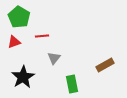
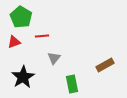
green pentagon: moved 2 px right
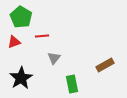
black star: moved 2 px left, 1 px down
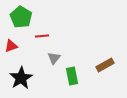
red triangle: moved 3 px left, 4 px down
green rectangle: moved 8 px up
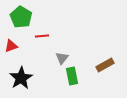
gray triangle: moved 8 px right
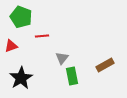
green pentagon: rotated 10 degrees counterclockwise
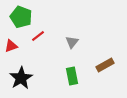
red line: moved 4 px left; rotated 32 degrees counterclockwise
gray triangle: moved 10 px right, 16 px up
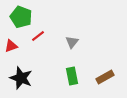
brown rectangle: moved 12 px down
black star: rotated 20 degrees counterclockwise
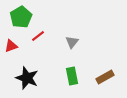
green pentagon: rotated 20 degrees clockwise
black star: moved 6 px right
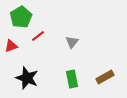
green rectangle: moved 3 px down
